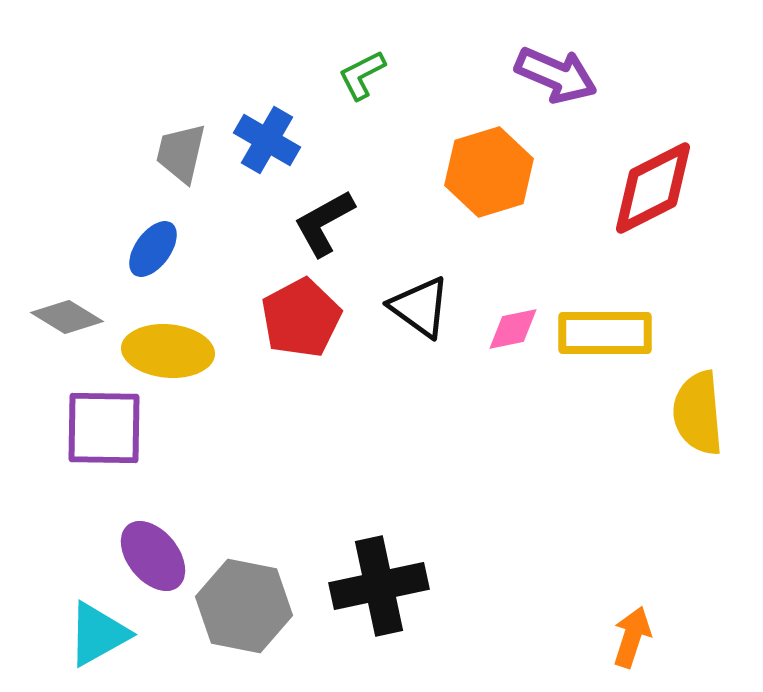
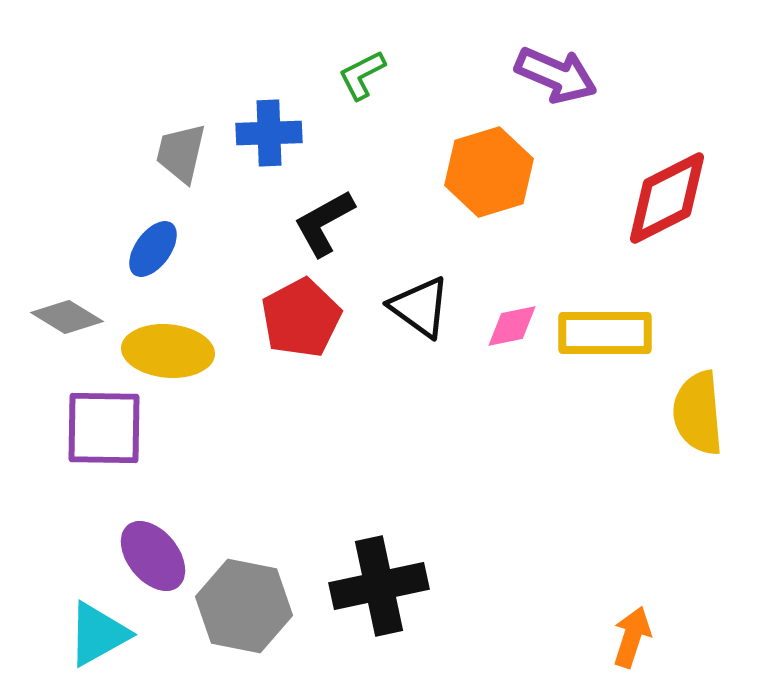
blue cross: moved 2 px right, 7 px up; rotated 32 degrees counterclockwise
red diamond: moved 14 px right, 10 px down
pink diamond: moved 1 px left, 3 px up
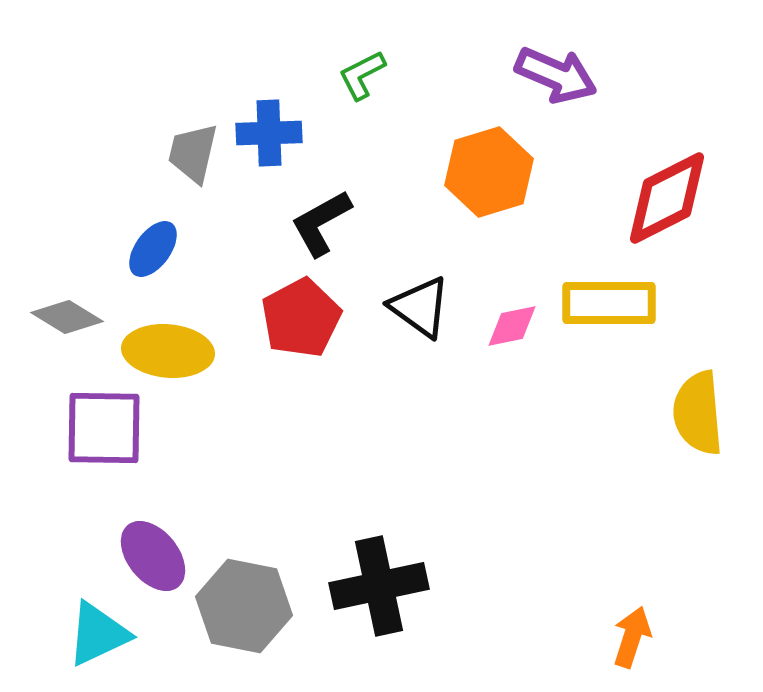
gray trapezoid: moved 12 px right
black L-shape: moved 3 px left
yellow rectangle: moved 4 px right, 30 px up
cyan triangle: rotated 4 degrees clockwise
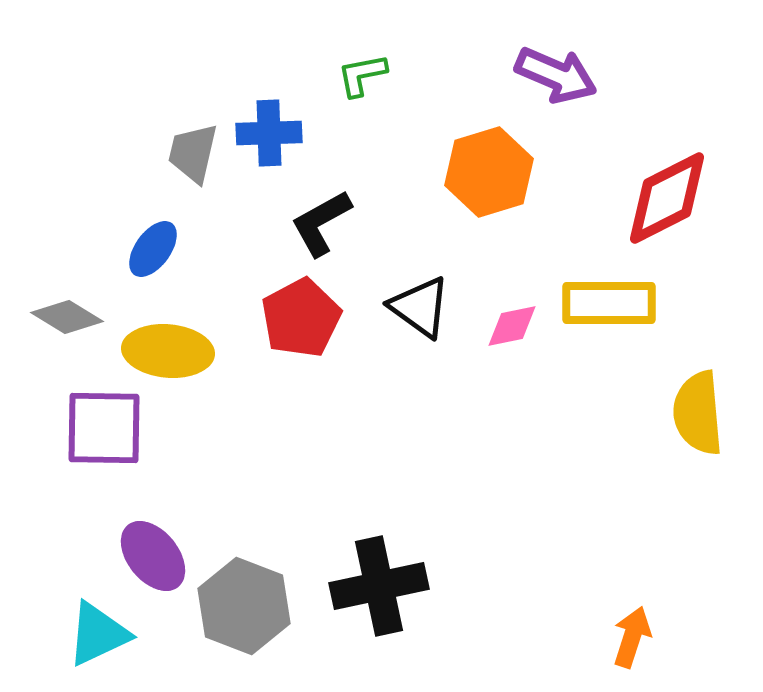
green L-shape: rotated 16 degrees clockwise
gray hexagon: rotated 10 degrees clockwise
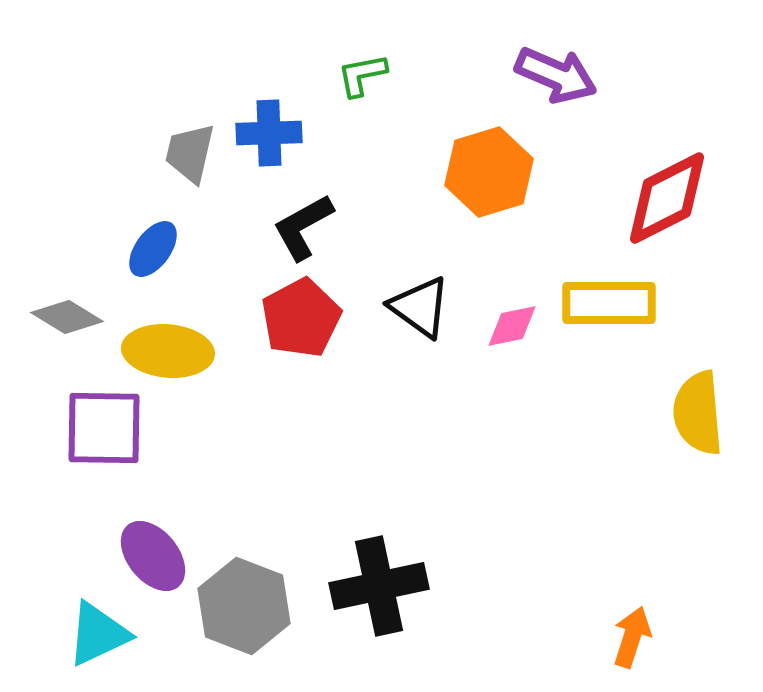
gray trapezoid: moved 3 px left
black L-shape: moved 18 px left, 4 px down
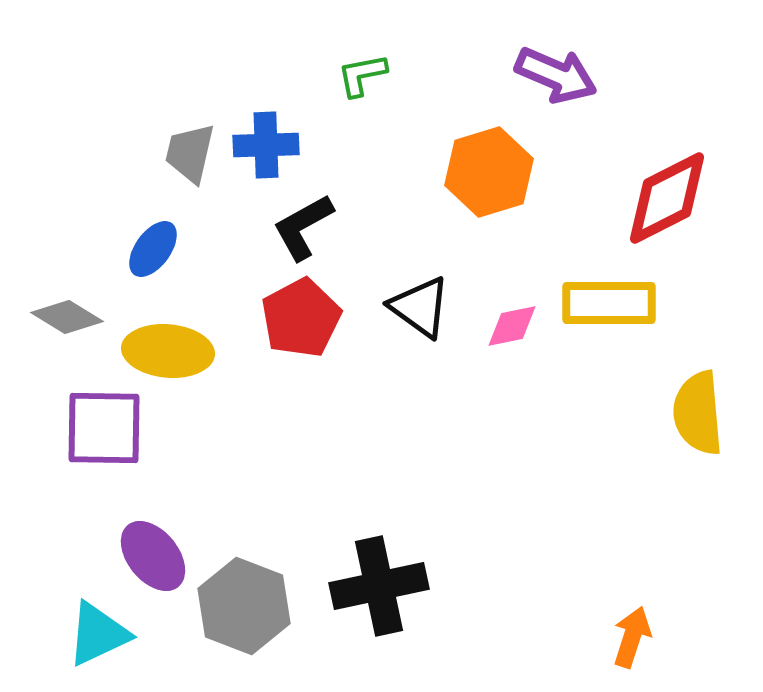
blue cross: moved 3 px left, 12 px down
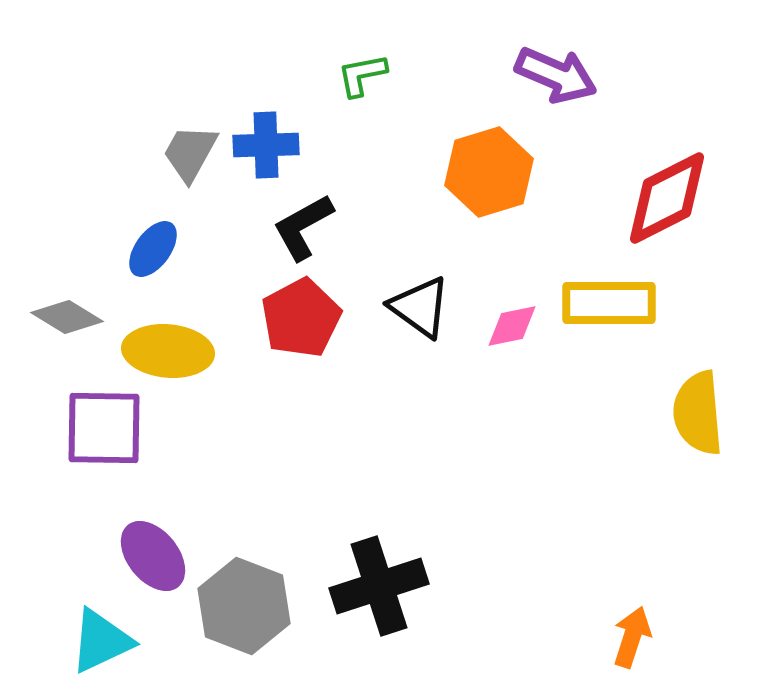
gray trapezoid: rotated 16 degrees clockwise
black cross: rotated 6 degrees counterclockwise
cyan triangle: moved 3 px right, 7 px down
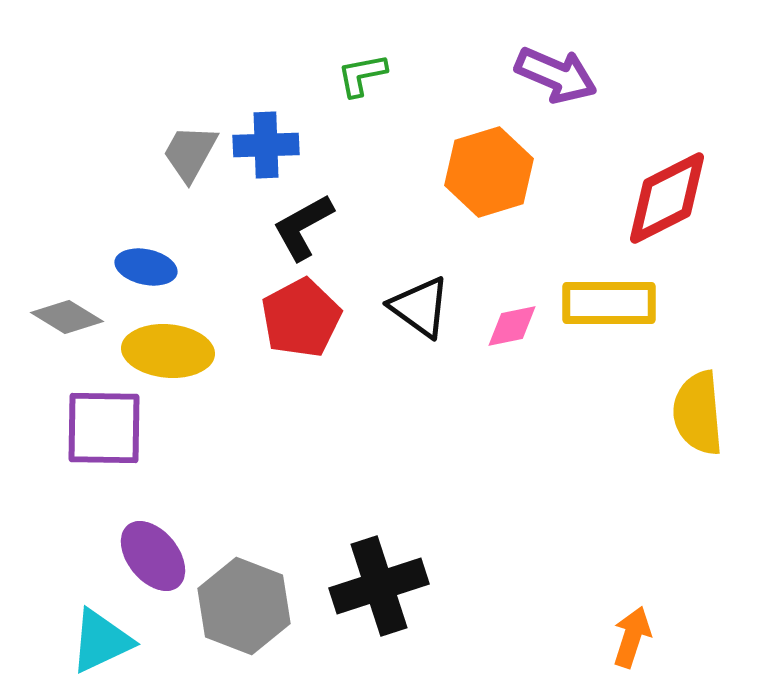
blue ellipse: moved 7 px left, 18 px down; rotated 66 degrees clockwise
